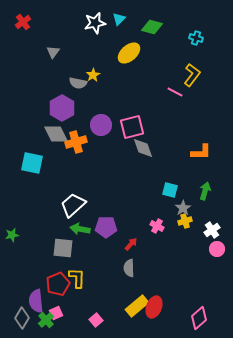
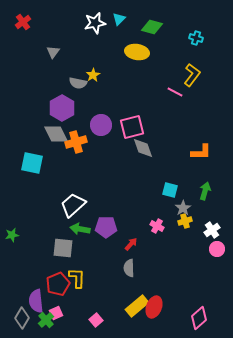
yellow ellipse at (129, 53): moved 8 px right, 1 px up; rotated 50 degrees clockwise
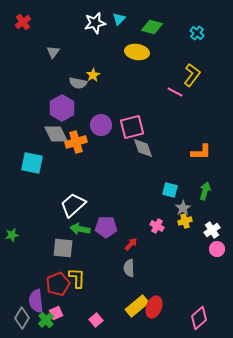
cyan cross at (196, 38): moved 1 px right, 5 px up; rotated 24 degrees clockwise
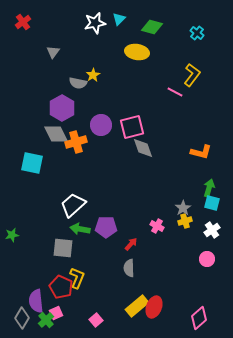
orange L-shape at (201, 152): rotated 15 degrees clockwise
cyan square at (170, 190): moved 42 px right, 13 px down
green arrow at (205, 191): moved 4 px right, 3 px up
pink circle at (217, 249): moved 10 px left, 10 px down
yellow L-shape at (77, 278): rotated 20 degrees clockwise
red pentagon at (58, 284): moved 3 px right, 3 px down; rotated 25 degrees counterclockwise
